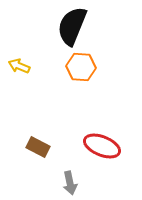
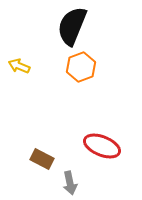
orange hexagon: rotated 24 degrees counterclockwise
brown rectangle: moved 4 px right, 12 px down
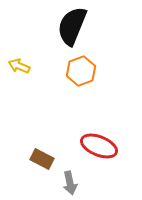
orange hexagon: moved 4 px down
red ellipse: moved 3 px left
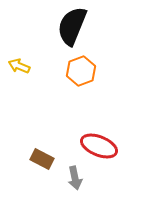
gray arrow: moved 5 px right, 5 px up
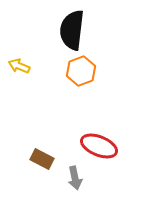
black semicircle: moved 4 px down; rotated 15 degrees counterclockwise
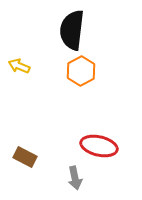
orange hexagon: rotated 8 degrees counterclockwise
red ellipse: rotated 9 degrees counterclockwise
brown rectangle: moved 17 px left, 2 px up
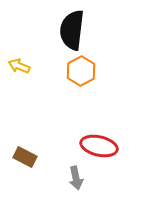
gray arrow: moved 1 px right
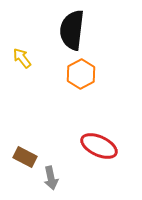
yellow arrow: moved 3 px right, 8 px up; rotated 30 degrees clockwise
orange hexagon: moved 3 px down
red ellipse: rotated 12 degrees clockwise
gray arrow: moved 25 px left
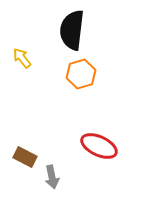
orange hexagon: rotated 12 degrees clockwise
gray arrow: moved 1 px right, 1 px up
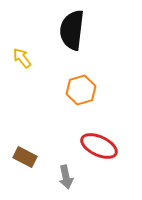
orange hexagon: moved 16 px down
gray arrow: moved 14 px right
